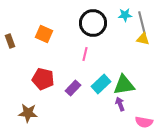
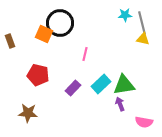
black circle: moved 33 px left
red pentagon: moved 5 px left, 4 px up
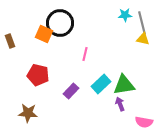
purple rectangle: moved 2 px left, 3 px down
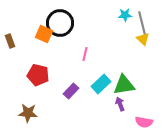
yellow triangle: rotated 32 degrees clockwise
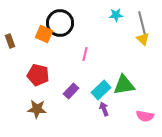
cyan star: moved 9 px left
cyan rectangle: moved 6 px down
purple arrow: moved 16 px left, 5 px down
brown star: moved 9 px right, 4 px up
pink semicircle: moved 1 px right, 6 px up
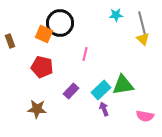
red pentagon: moved 4 px right, 8 px up
green triangle: moved 1 px left
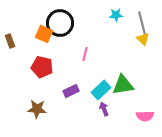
purple rectangle: rotated 21 degrees clockwise
pink semicircle: rotated 12 degrees counterclockwise
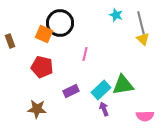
cyan star: rotated 24 degrees clockwise
gray line: moved 1 px left
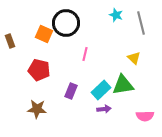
black circle: moved 6 px right
yellow triangle: moved 9 px left, 19 px down
red pentagon: moved 3 px left, 3 px down
purple rectangle: rotated 42 degrees counterclockwise
purple arrow: rotated 104 degrees clockwise
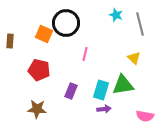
gray line: moved 1 px left, 1 px down
brown rectangle: rotated 24 degrees clockwise
cyan rectangle: rotated 30 degrees counterclockwise
pink semicircle: rotated 12 degrees clockwise
